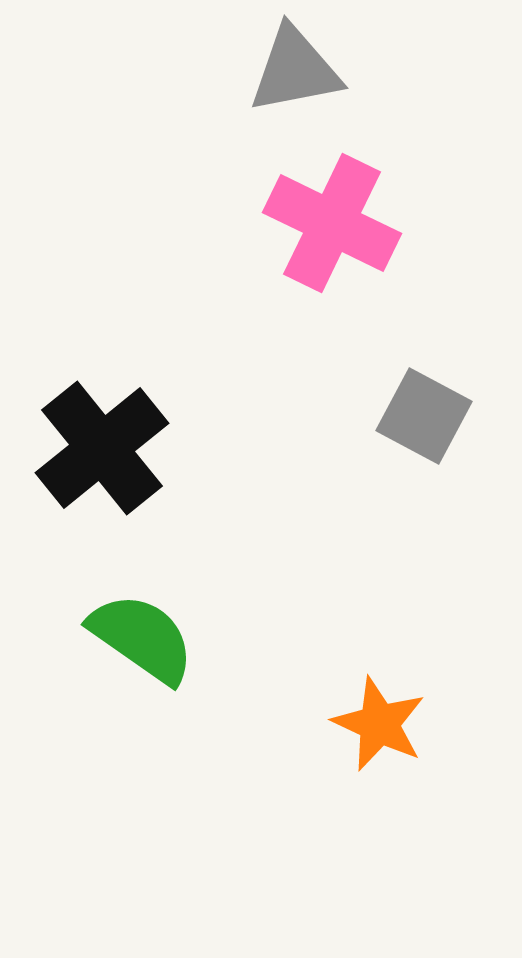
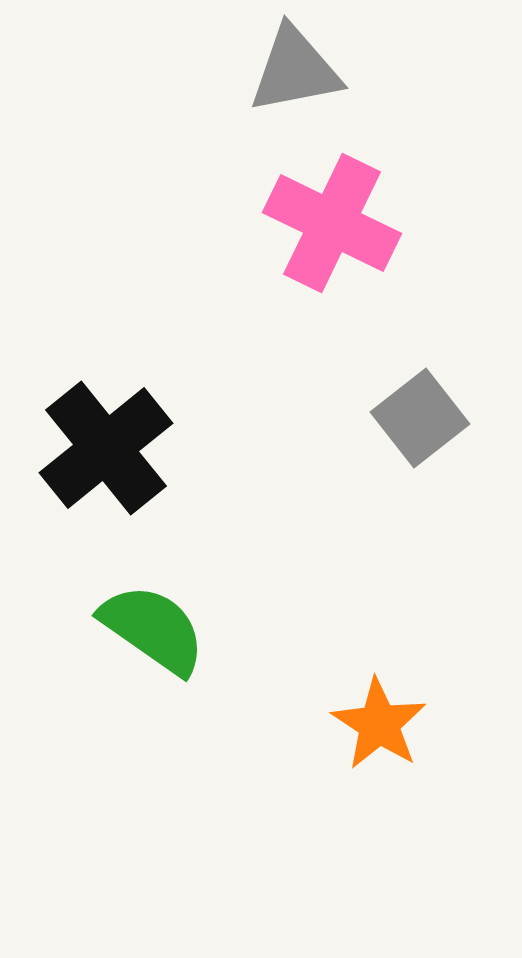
gray square: moved 4 px left, 2 px down; rotated 24 degrees clockwise
black cross: moved 4 px right
green semicircle: moved 11 px right, 9 px up
orange star: rotated 8 degrees clockwise
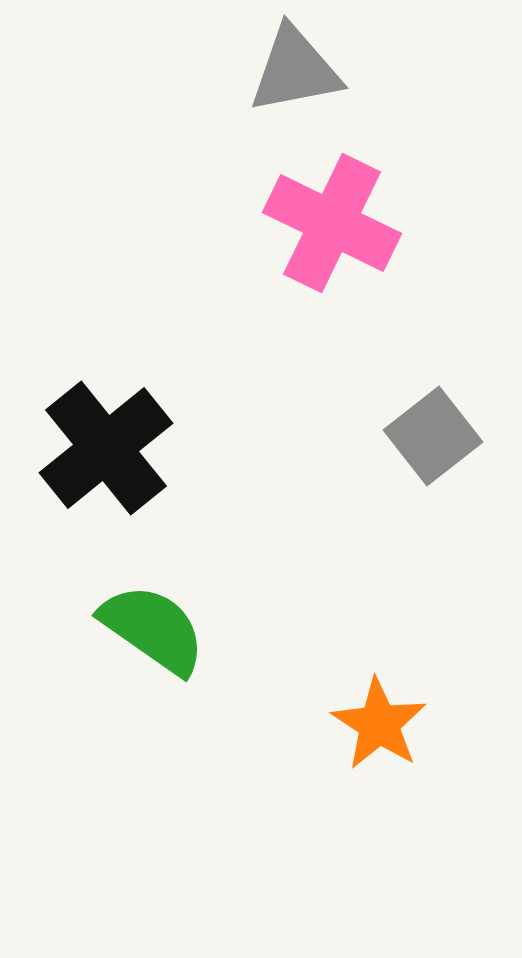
gray square: moved 13 px right, 18 px down
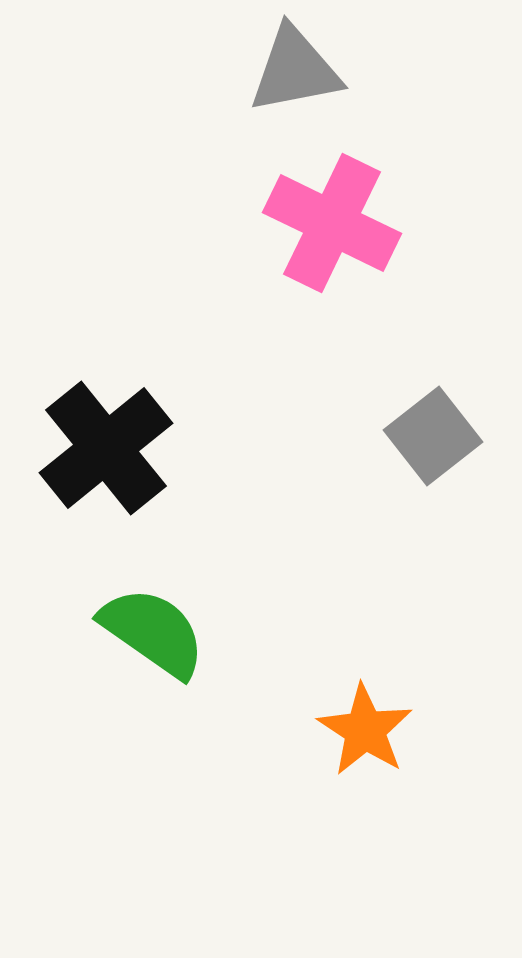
green semicircle: moved 3 px down
orange star: moved 14 px left, 6 px down
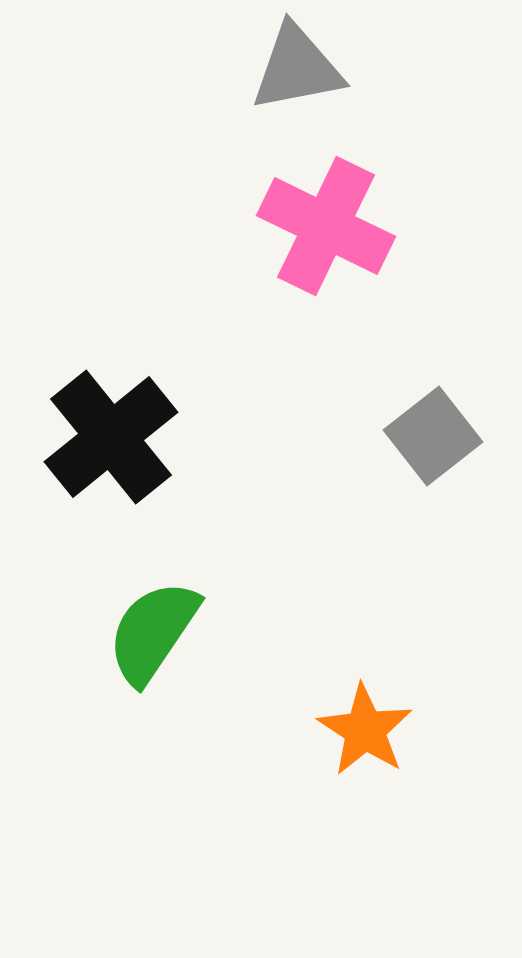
gray triangle: moved 2 px right, 2 px up
pink cross: moved 6 px left, 3 px down
black cross: moved 5 px right, 11 px up
green semicircle: rotated 91 degrees counterclockwise
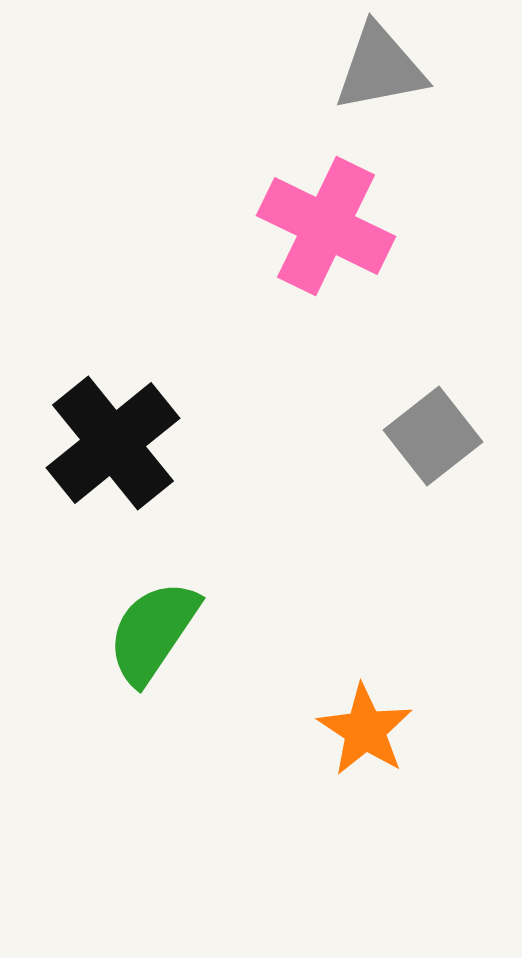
gray triangle: moved 83 px right
black cross: moved 2 px right, 6 px down
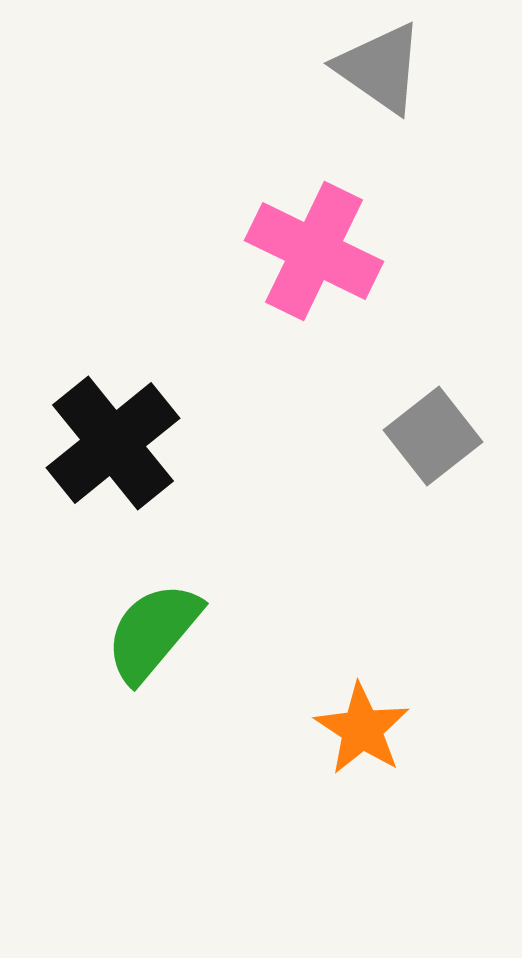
gray triangle: rotated 46 degrees clockwise
pink cross: moved 12 px left, 25 px down
green semicircle: rotated 6 degrees clockwise
orange star: moved 3 px left, 1 px up
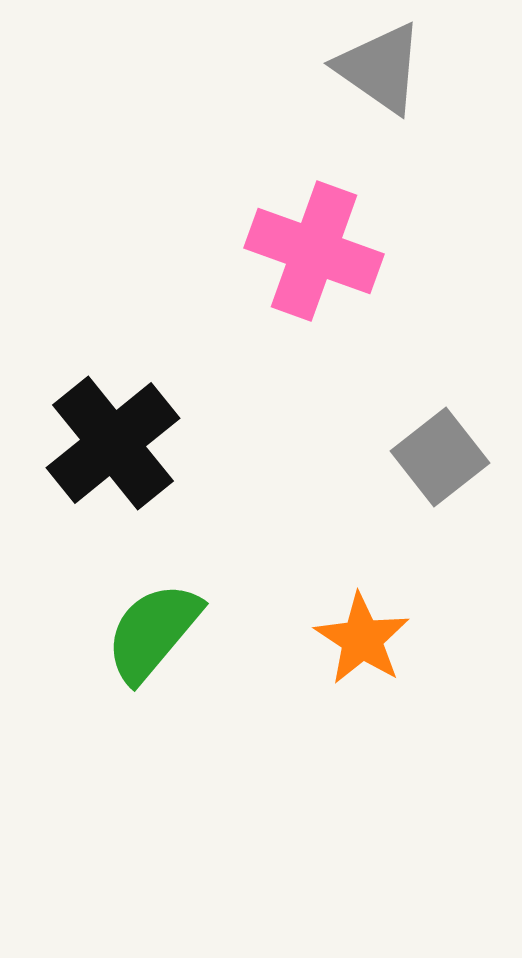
pink cross: rotated 6 degrees counterclockwise
gray square: moved 7 px right, 21 px down
orange star: moved 90 px up
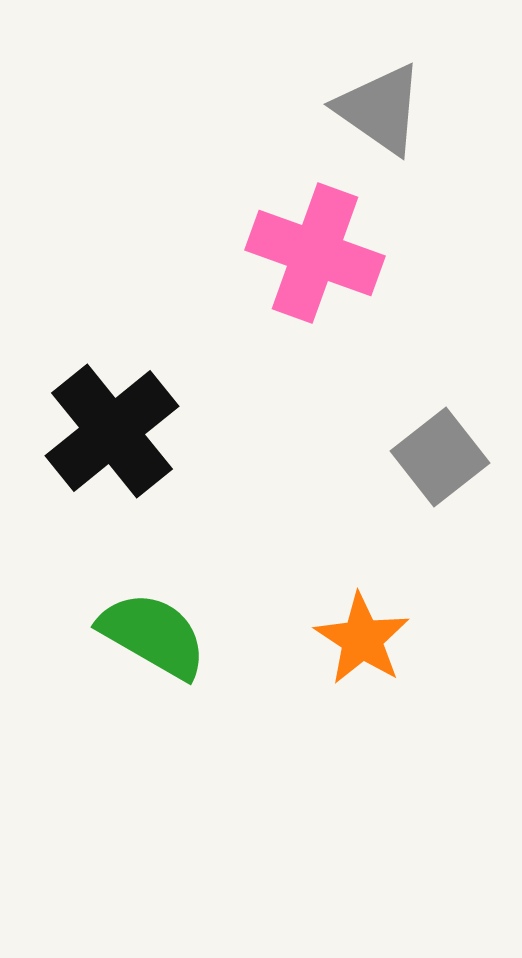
gray triangle: moved 41 px down
pink cross: moved 1 px right, 2 px down
black cross: moved 1 px left, 12 px up
green semicircle: moved 3 px down; rotated 80 degrees clockwise
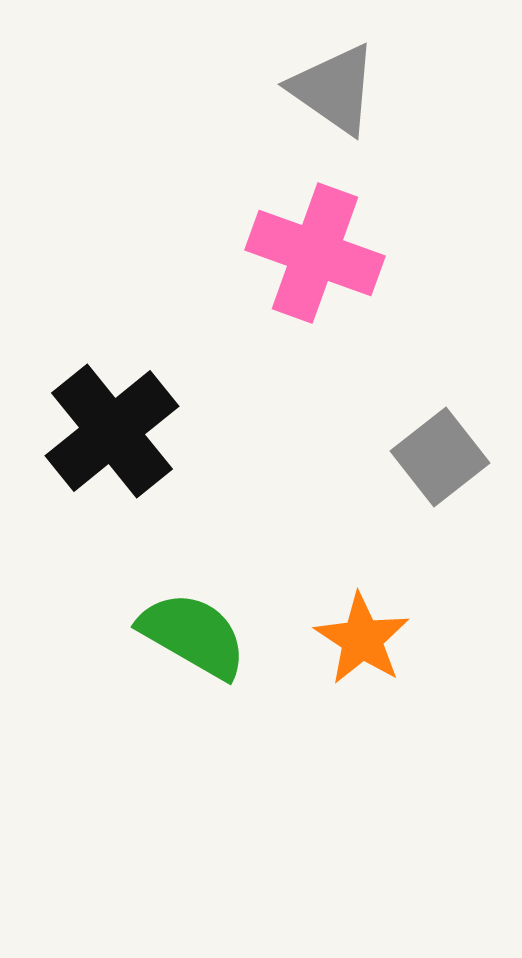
gray triangle: moved 46 px left, 20 px up
green semicircle: moved 40 px right
